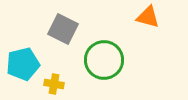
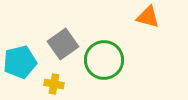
gray square: moved 15 px down; rotated 28 degrees clockwise
cyan pentagon: moved 3 px left, 2 px up
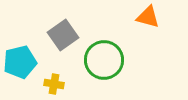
gray square: moved 9 px up
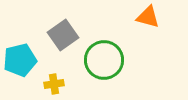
cyan pentagon: moved 2 px up
yellow cross: rotated 18 degrees counterclockwise
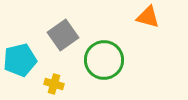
yellow cross: rotated 24 degrees clockwise
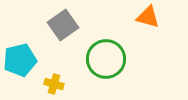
gray square: moved 10 px up
green circle: moved 2 px right, 1 px up
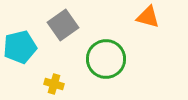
cyan pentagon: moved 13 px up
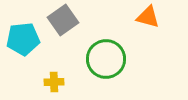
gray square: moved 5 px up
cyan pentagon: moved 3 px right, 8 px up; rotated 8 degrees clockwise
yellow cross: moved 2 px up; rotated 18 degrees counterclockwise
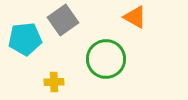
orange triangle: moved 13 px left; rotated 15 degrees clockwise
cyan pentagon: moved 2 px right
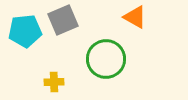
gray square: rotated 12 degrees clockwise
cyan pentagon: moved 8 px up
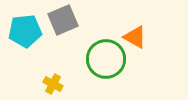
orange triangle: moved 20 px down
yellow cross: moved 1 px left, 2 px down; rotated 30 degrees clockwise
